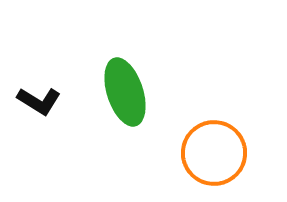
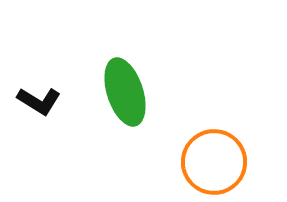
orange circle: moved 9 px down
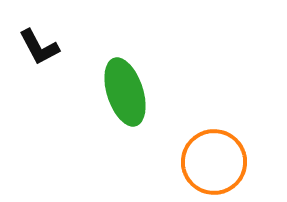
black L-shape: moved 54 px up; rotated 30 degrees clockwise
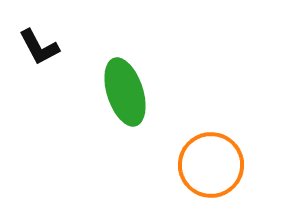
orange circle: moved 3 px left, 3 px down
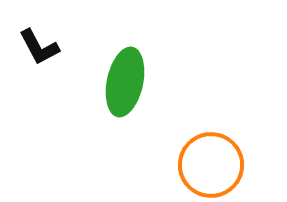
green ellipse: moved 10 px up; rotated 30 degrees clockwise
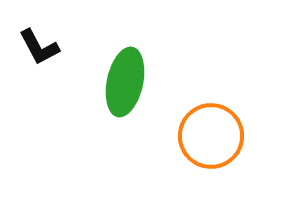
orange circle: moved 29 px up
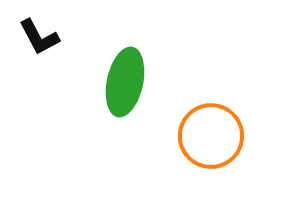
black L-shape: moved 10 px up
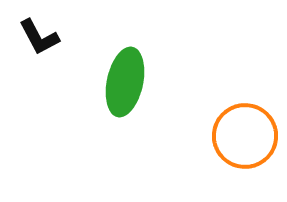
orange circle: moved 34 px right
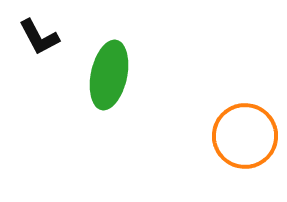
green ellipse: moved 16 px left, 7 px up
